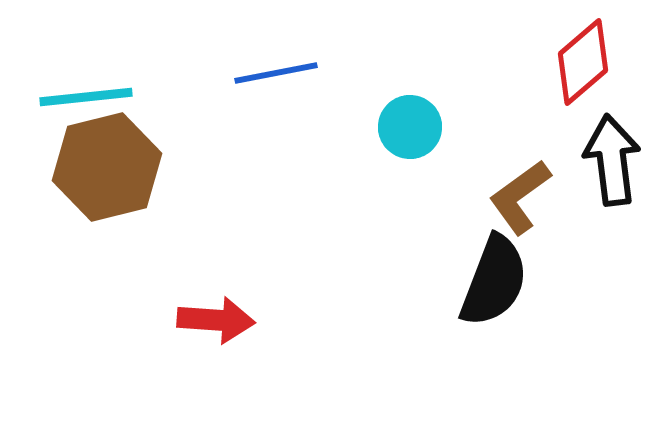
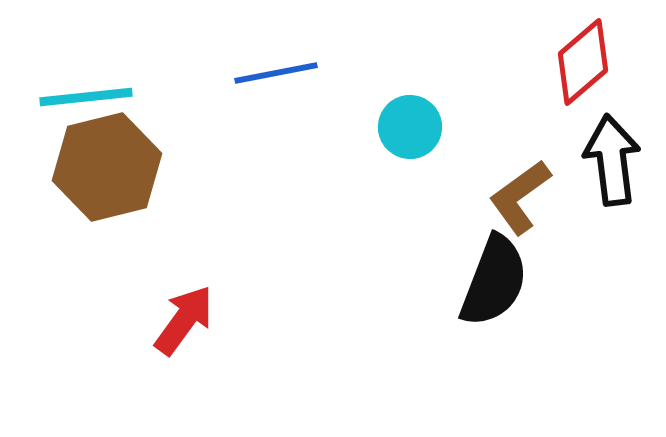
red arrow: moved 32 px left; rotated 58 degrees counterclockwise
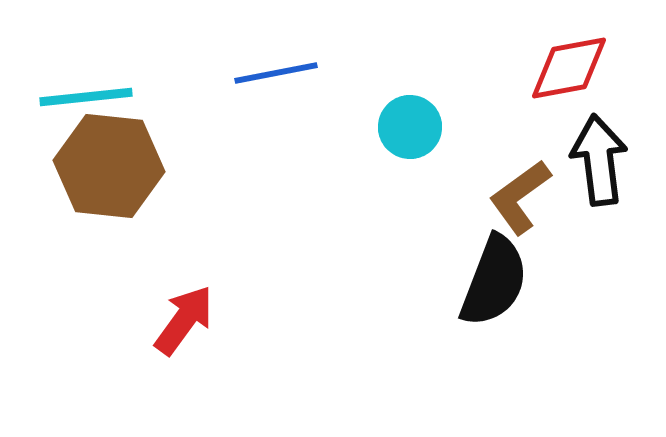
red diamond: moved 14 px left, 6 px down; rotated 30 degrees clockwise
black arrow: moved 13 px left
brown hexagon: moved 2 px right, 1 px up; rotated 20 degrees clockwise
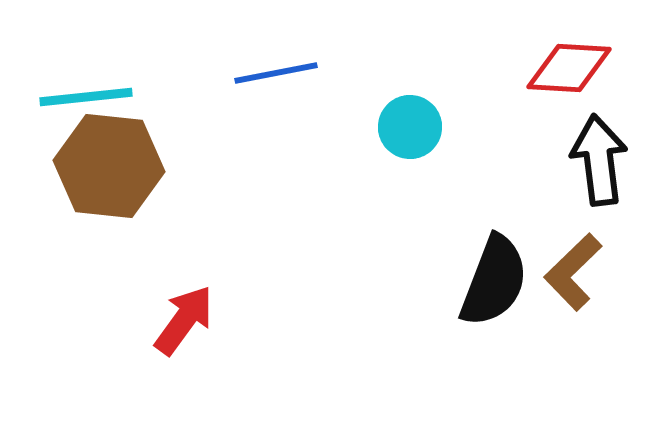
red diamond: rotated 14 degrees clockwise
brown L-shape: moved 53 px right, 75 px down; rotated 8 degrees counterclockwise
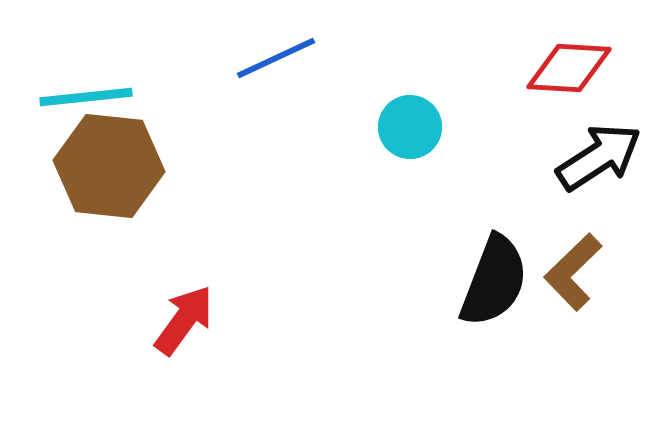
blue line: moved 15 px up; rotated 14 degrees counterclockwise
black arrow: moved 3 px up; rotated 64 degrees clockwise
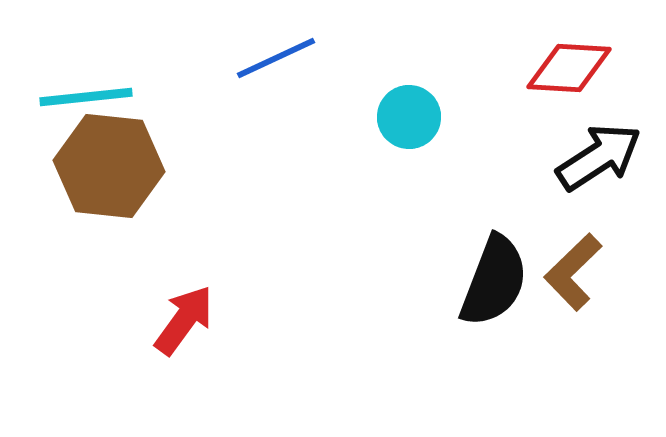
cyan circle: moved 1 px left, 10 px up
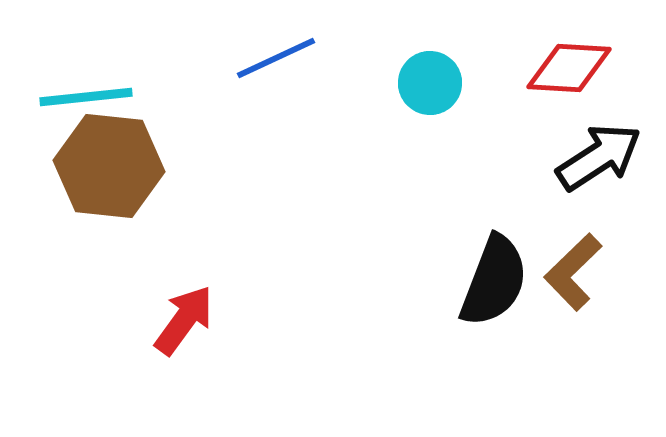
cyan circle: moved 21 px right, 34 px up
